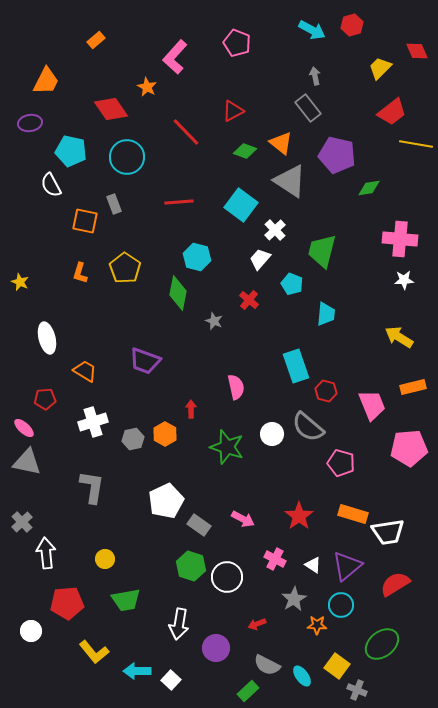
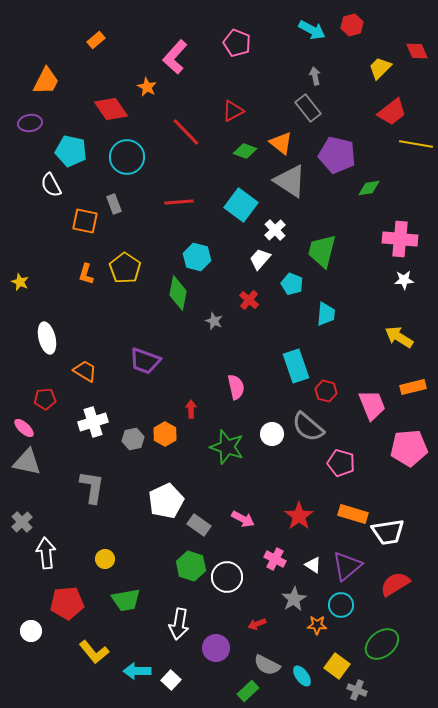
orange L-shape at (80, 273): moved 6 px right, 1 px down
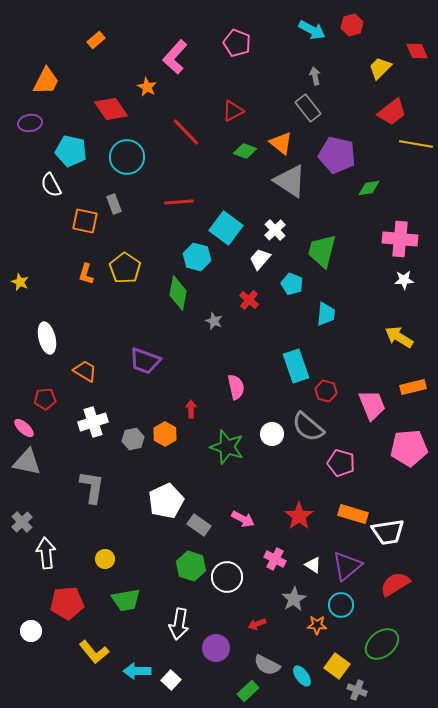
cyan square at (241, 205): moved 15 px left, 23 px down
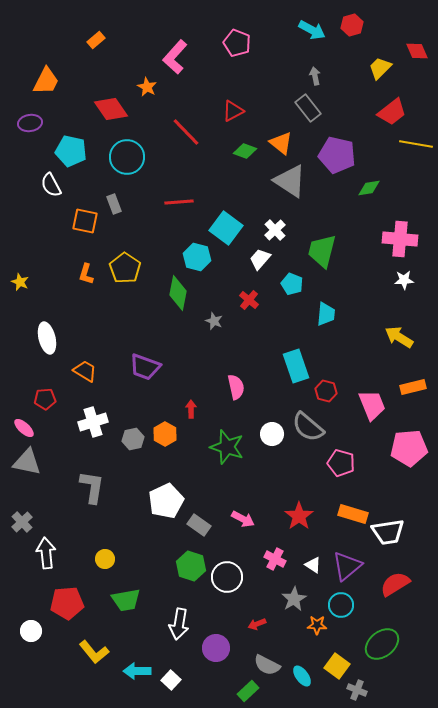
purple trapezoid at (145, 361): moved 6 px down
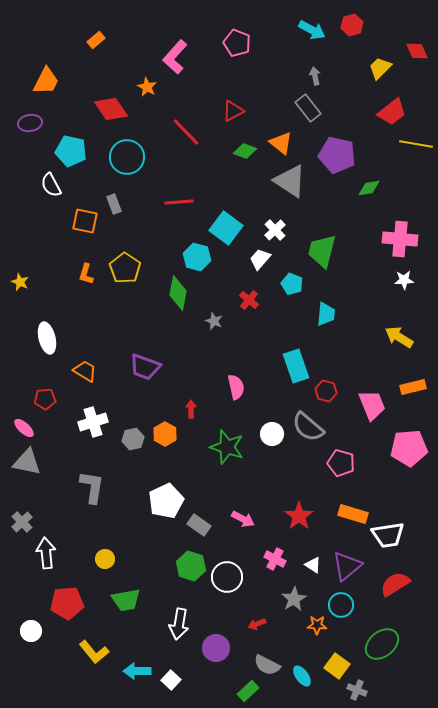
white trapezoid at (388, 532): moved 3 px down
